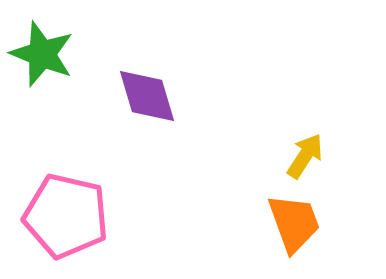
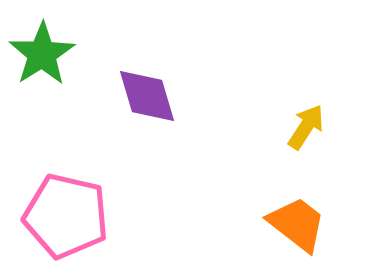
green star: rotated 18 degrees clockwise
yellow arrow: moved 1 px right, 29 px up
orange trapezoid: moved 3 px right, 1 px down; rotated 32 degrees counterclockwise
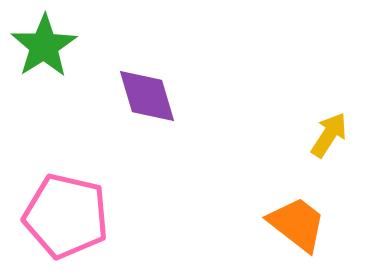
green star: moved 2 px right, 8 px up
yellow arrow: moved 23 px right, 8 px down
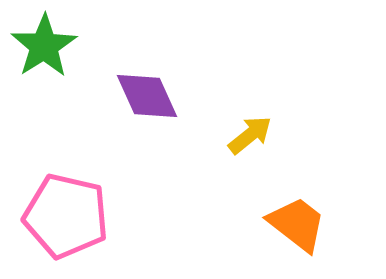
purple diamond: rotated 8 degrees counterclockwise
yellow arrow: moved 79 px left; rotated 18 degrees clockwise
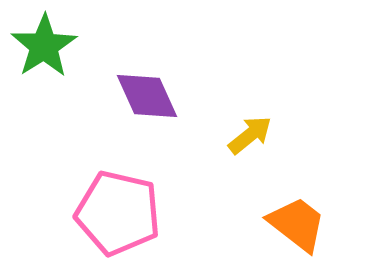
pink pentagon: moved 52 px right, 3 px up
